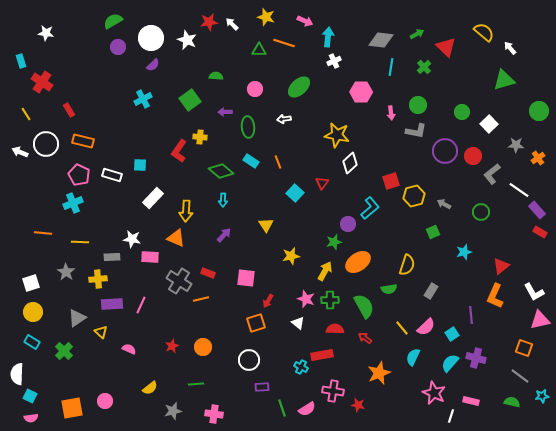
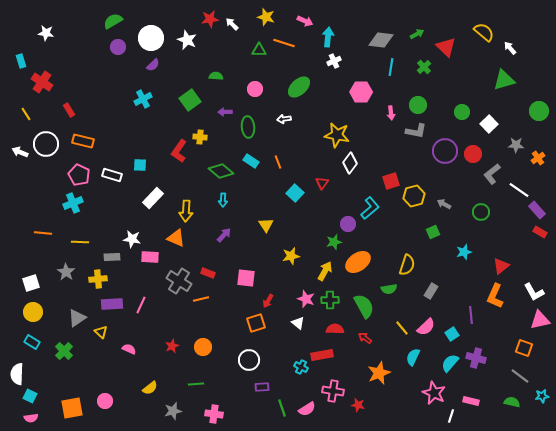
red star at (209, 22): moved 1 px right, 3 px up
red circle at (473, 156): moved 2 px up
white diamond at (350, 163): rotated 10 degrees counterclockwise
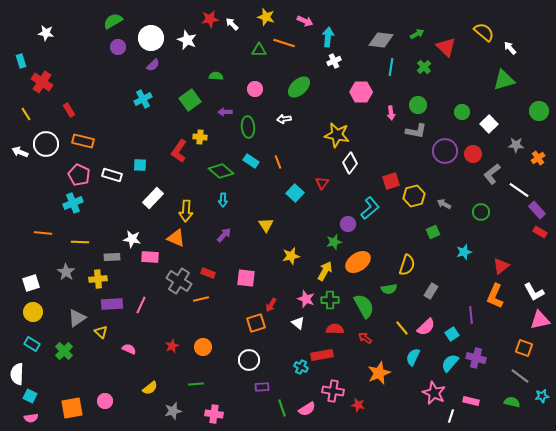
red arrow at (268, 301): moved 3 px right, 4 px down
cyan rectangle at (32, 342): moved 2 px down
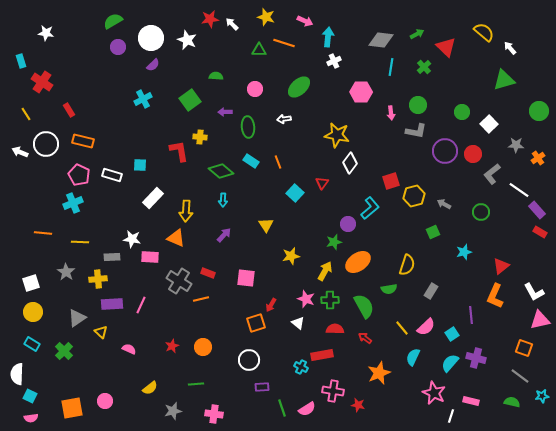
red L-shape at (179, 151): rotated 135 degrees clockwise
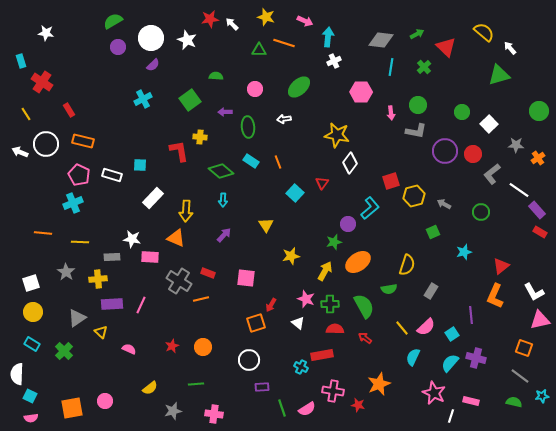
green triangle at (504, 80): moved 5 px left, 5 px up
green cross at (330, 300): moved 4 px down
orange star at (379, 373): moved 11 px down
green semicircle at (512, 402): moved 2 px right
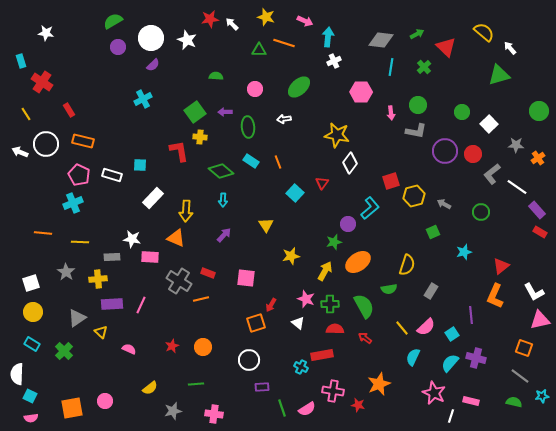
green square at (190, 100): moved 5 px right, 12 px down
white line at (519, 190): moved 2 px left, 3 px up
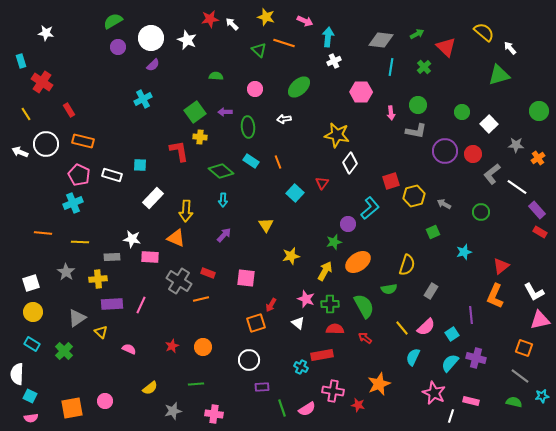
green triangle at (259, 50): rotated 42 degrees clockwise
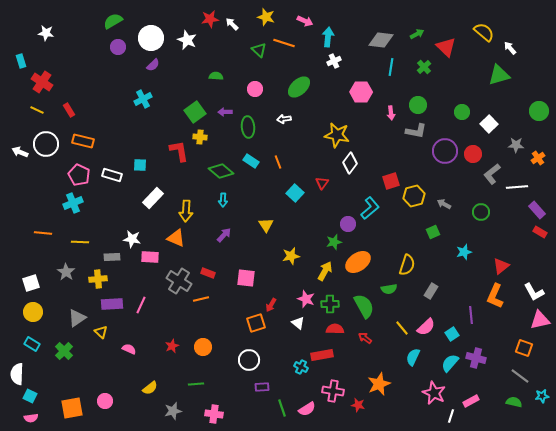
yellow line at (26, 114): moved 11 px right, 4 px up; rotated 32 degrees counterclockwise
white line at (517, 187): rotated 40 degrees counterclockwise
pink rectangle at (471, 401): rotated 42 degrees counterclockwise
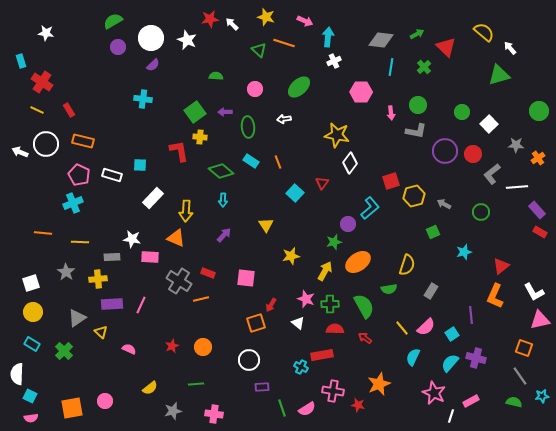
cyan cross at (143, 99): rotated 36 degrees clockwise
gray line at (520, 376): rotated 18 degrees clockwise
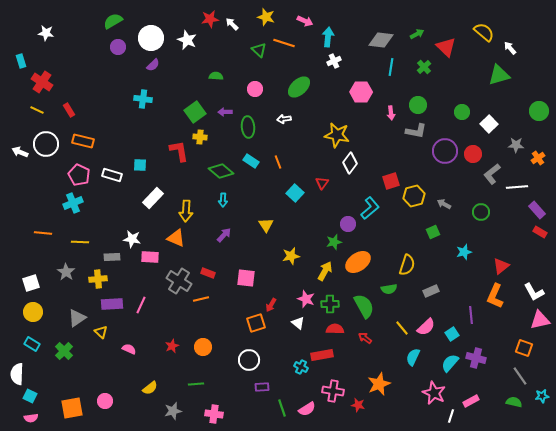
gray rectangle at (431, 291): rotated 35 degrees clockwise
